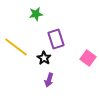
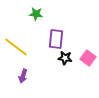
green star: rotated 16 degrees clockwise
purple rectangle: rotated 24 degrees clockwise
black star: moved 21 px right; rotated 24 degrees counterclockwise
purple arrow: moved 26 px left, 4 px up
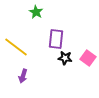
green star: moved 2 px up; rotated 24 degrees clockwise
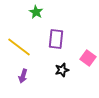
yellow line: moved 3 px right
black star: moved 3 px left, 12 px down; rotated 24 degrees counterclockwise
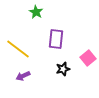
yellow line: moved 1 px left, 2 px down
pink square: rotated 14 degrees clockwise
black star: moved 1 px right, 1 px up
purple arrow: rotated 48 degrees clockwise
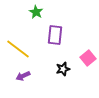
purple rectangle: moved 1 px left, 4 px up
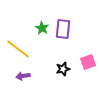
green star: moved 6 px right, 16 px down
purple rectangle: moved 8 px right, 6 px up
pink square: moved 4 px down; rotated 21 degrees clockwise
purple arrow: rotated 16 degrees clockwise
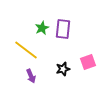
green star: rotated 16 degrees clockwise
yellow line: moved 8 px right, 1 px down
purple arrow: moved 8 px right; rotated 104 degrees counterclockwise
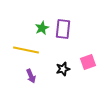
yellow line: rotated 25 degrees counterclockwise
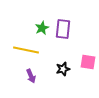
pink square: rotated 28 degrees clockwise
